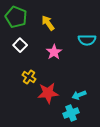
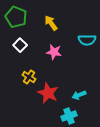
yellow arrow: moved 3 px right
pink star: rotated 28 degrees counterclockwise
red star: rotated 30 degrees clockwise
cyan cross: moved 2 px left, 3 px down
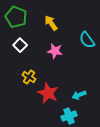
cyan semicircle: rotated 54 degrees clockwise
pink star: moved 1 px right, 1 px up
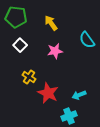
green pentagon: rotated 15 degrees counterclockwise
pink star: rotated 21 degrees counterclockwise
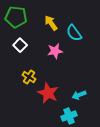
cyan semicircle: moved 13 px left, 7 px up
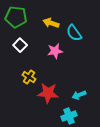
yellow arrow: rotated 35 degrees counterclockwise
red star: rotated 20 degrees counterclockwise
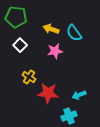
yellow arrow: moved 6 px down
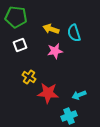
cyan semicircle: rotated 18 degrees clockwise
white square: rotated 24 degrees clockwise
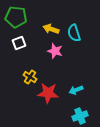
white square: moved 1 px left, 2 px up
pink star: rotated 28 degrees clockwise
yellow cross: moved 1 px right
cyan arrow: moved 3 px left, 5 px up
cyan cross: moved 11 px right
